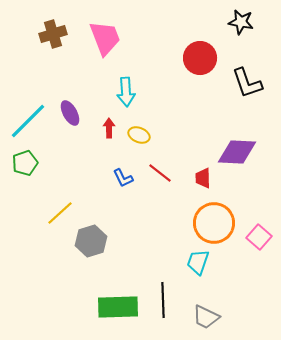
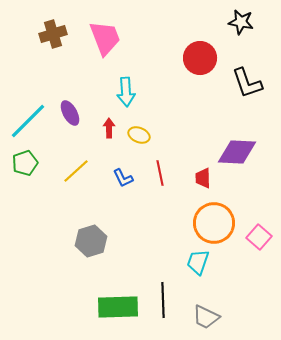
red line: rotated 40 degrees clockwise
yellow line: moved 16 px right, 42 px up
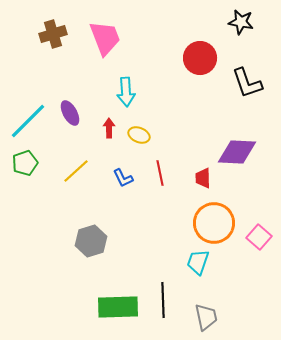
gray trapezoid: rotated 128 degrees counterclockwise
